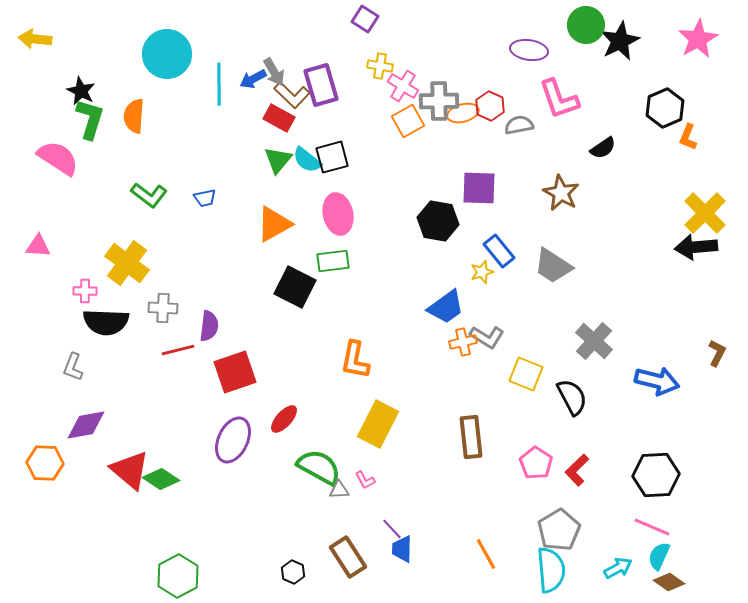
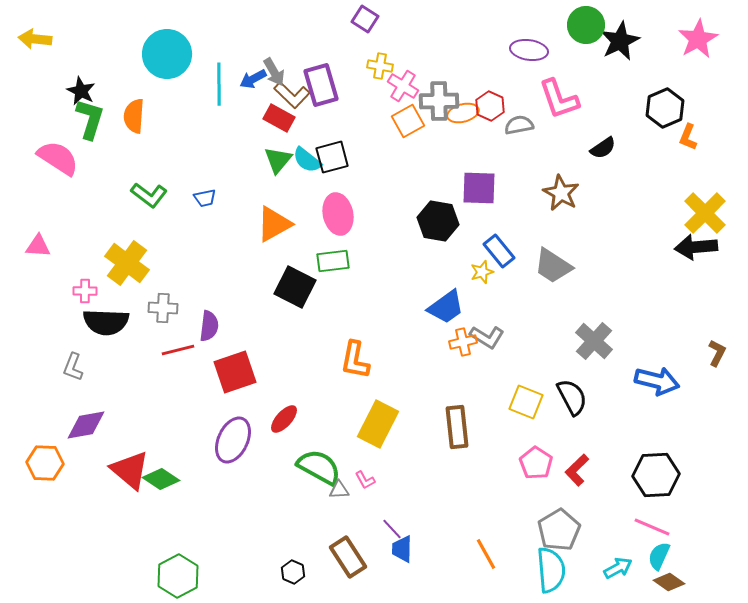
yellow square at (526, 374): moved 28 px down
brown rectangle at (471, 437): moved 14 px left, 10 px up
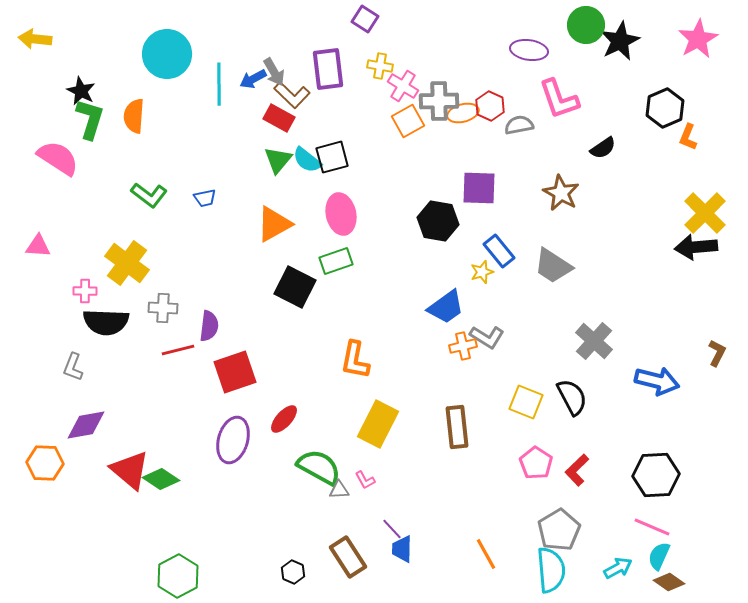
purple rectangle at (321, 85): moved 7 px right, 16 px up; rotated 9 degrees clockwise
pink ellipse at (338, 214): moved 3 px right
green rectangle at (333, 261): moved 3 px right; rotated 12 degrees counterclockwise
orange cross at (463, 342): moved 4 px down
purple ellipse at (233, 440): rotated 9 degrees counterclockwise
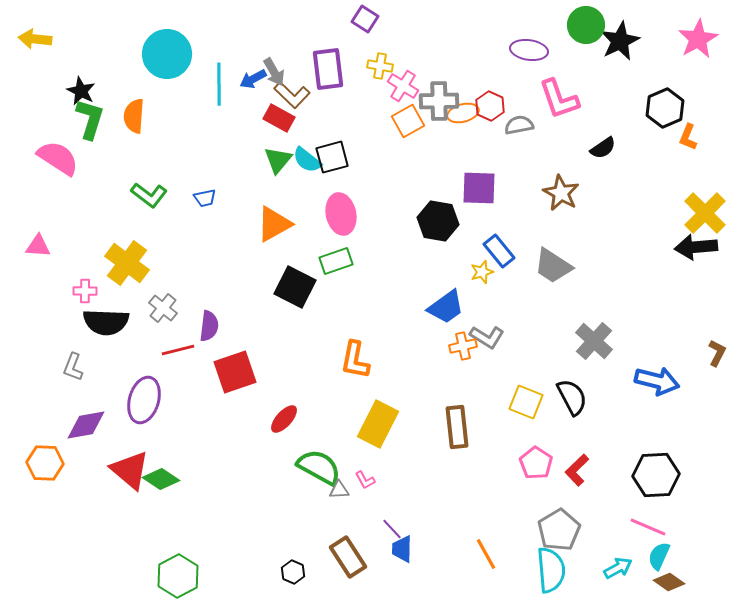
gray cross at (163, 308): rotated 36 degrees clockwise
purple ellipse at (233, 440): moved 89 px left, 40 px up
pink line at (652, 527): moved 4 px left
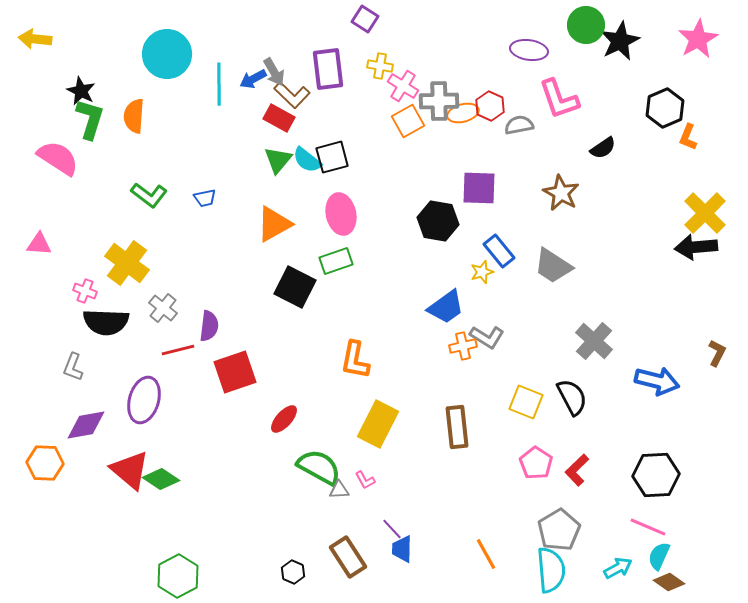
pink triangle at (38, 246): moved 1 px right, 2 px up
pink cross at (85, 291): rotated 20 degrees clockwise
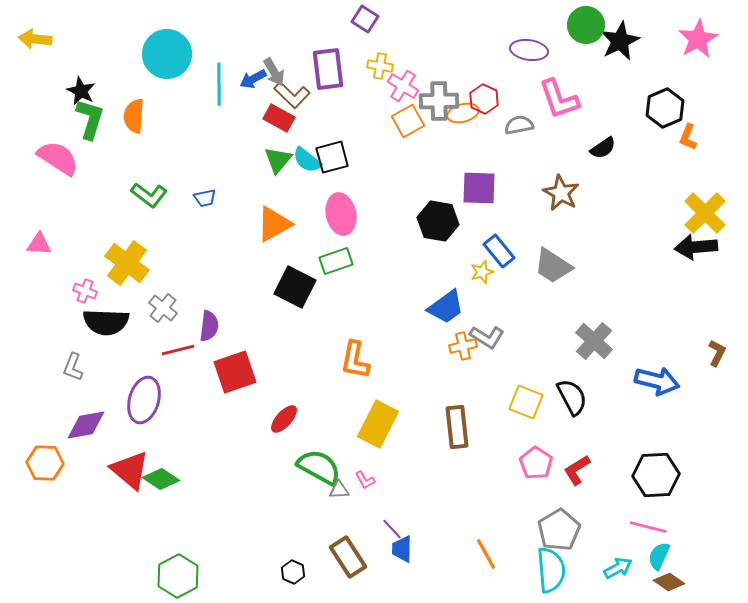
red hexagon at (490, 106): moved 6 px left, 7 px up
red L-shape at (577, 470): rotated 12 degrees clockwise
pink line at (648, 527): rotated 9 degrees counterclockwise
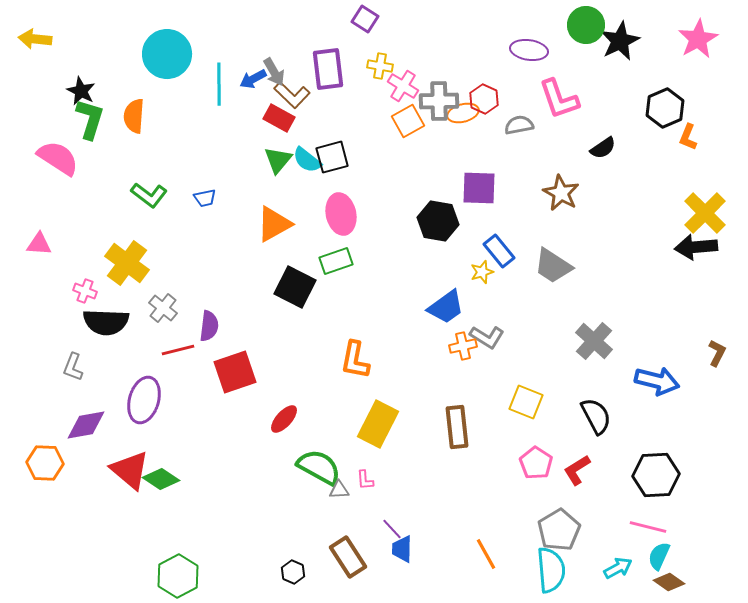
black semicircle at (572, 397): moved 24 px right, 19 px down
pink L-shape at (365, 480): rotated 25 degrees clockwise
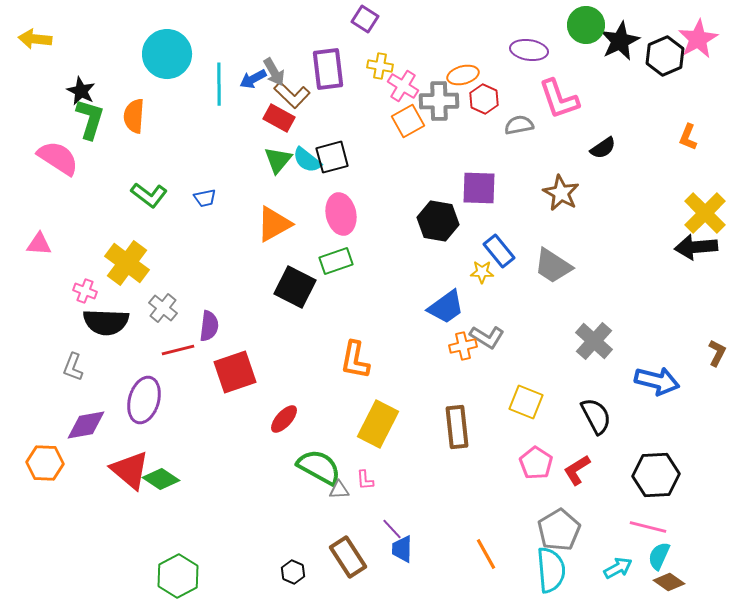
black hexagon at (665, 108): moved 52 px up
orange ellipse at (463, 113): moved 38 px up
yellow star at (482, 272): rotated 20 degrees clockwise
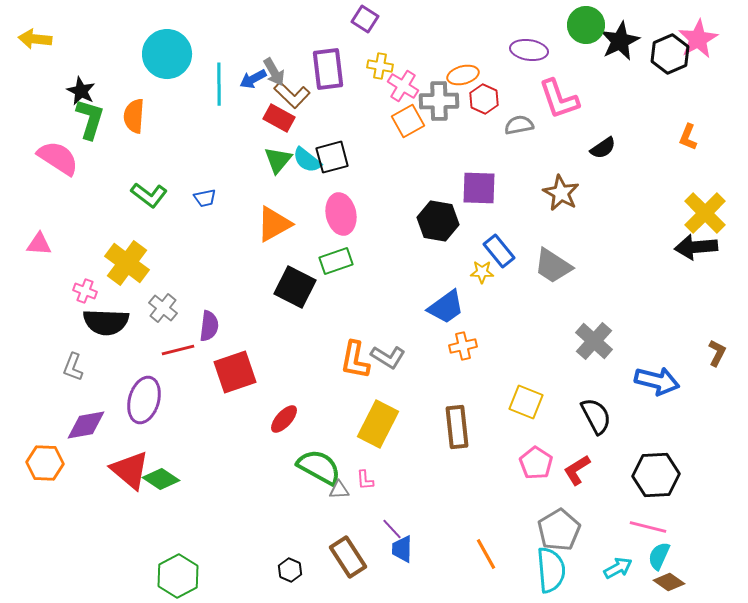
black hexagon at (665, 56): moved 5 px right, 2 px up
gray L-shape at (487, 337): moved 99 px left, 20 px down
black hexagon at (293, 572): moved 3 px left, 2 px up
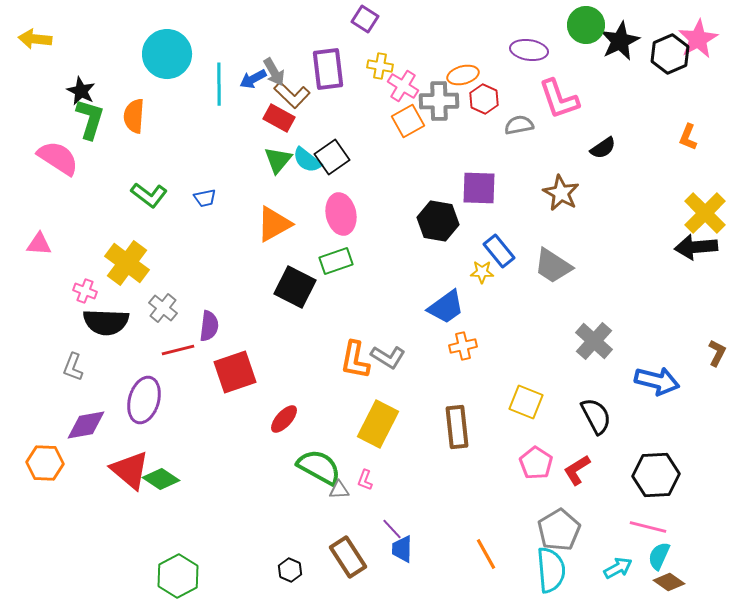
black square at (332, 157): rotated 20 degrees counterclockwise
pink L-shape at (365, 480): rotated 25 degrees clockwise
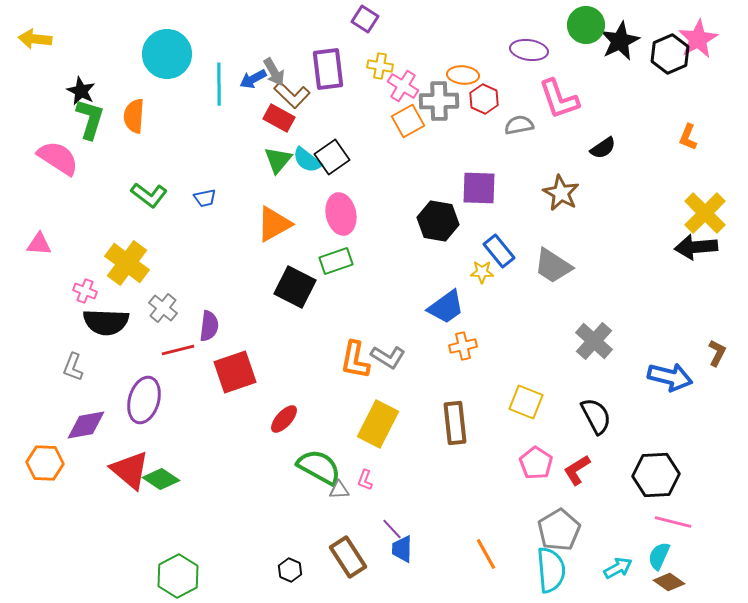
orange ellipse at (463, 75): rotated 20 degrees clockwise
blue arrow at (657, 381): moved 13 px right, 4 px up
brown rectangle at (457, 427): moved 2 px left, 4 px up
pink line at (648, 527): moved 25 px right, 5 px up
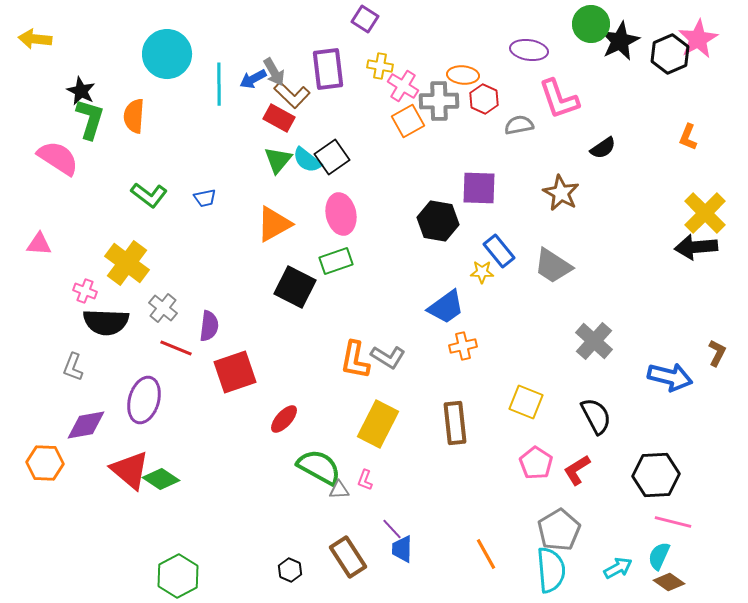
green circle at (586, 25): moved 5 px right, 1 px up
red line at (178, 350): moved 2 px left, 2 px up; rotated 36 degrees clockwise
